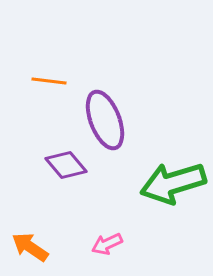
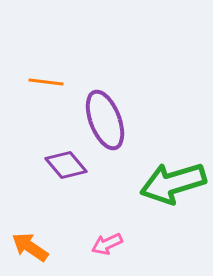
orange line: moved 3 px left, 1 px down
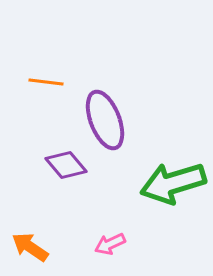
pink arrow: moved 3 px right
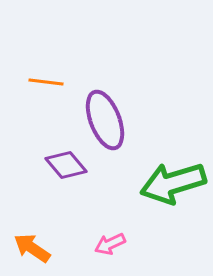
orange arrow: moved 2 px right, 1 px down
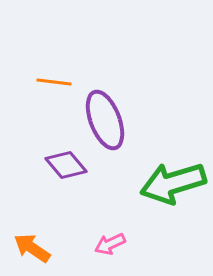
orange line: moved 8 px right
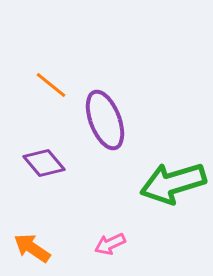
orange line: moved 3 px left, 3 px down; rotated 32 degrees clockwise
purple diamond: moved 22 px left, 2 px up
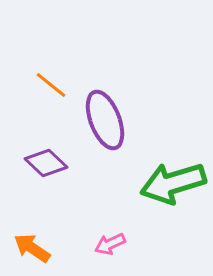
purple diamond: moved 2 px right; rotated 6 degrees counterclockwise
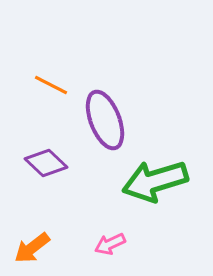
orange line: rotated 12 degrees counterclockwise
green arrow: moved 18 px left, 2 px up
orange arrow: rotated 72 degrees counterclockwise
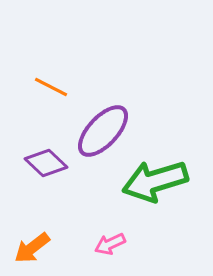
orange line: moved 2 px down
purple ellipse: moved 2 px left, 11 px down; rotated 64 degrees clockwise
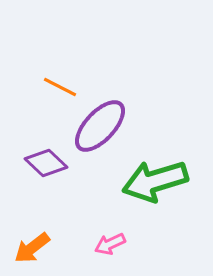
orange line: moved 9 px right
purple ellipse: moved 3 px left, 5 px up
